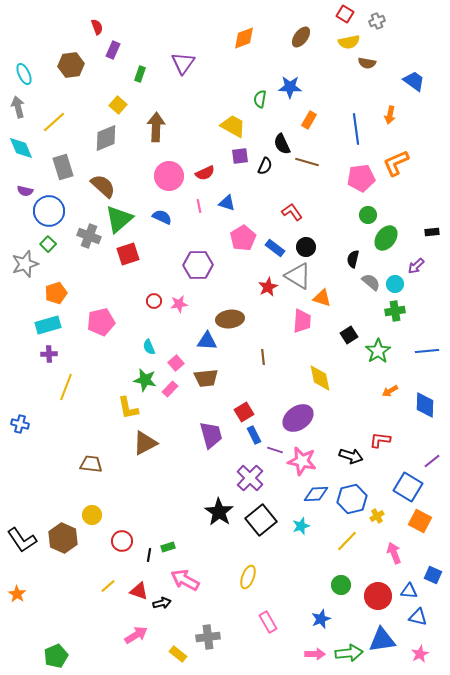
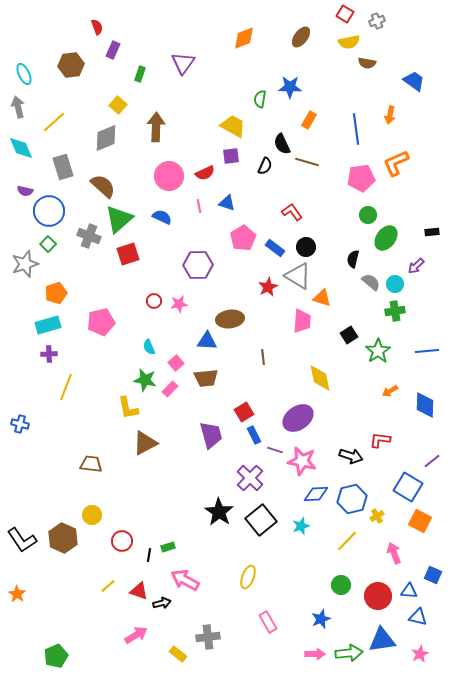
purple square at (240, 156): moved 9 px left
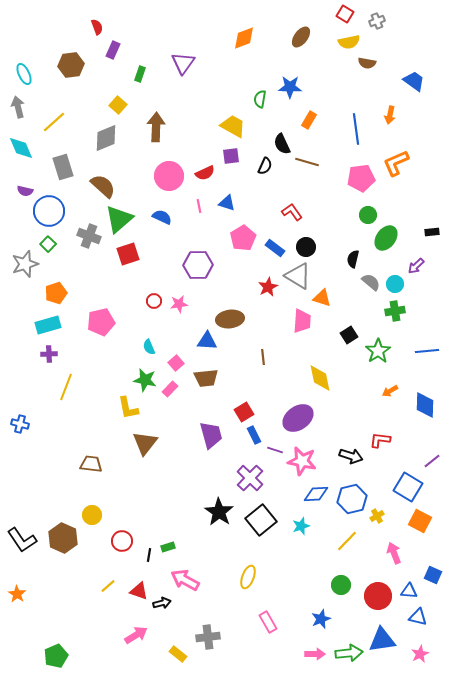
brown triangle at (145, 443): rotated 24 degrees counterclockwise
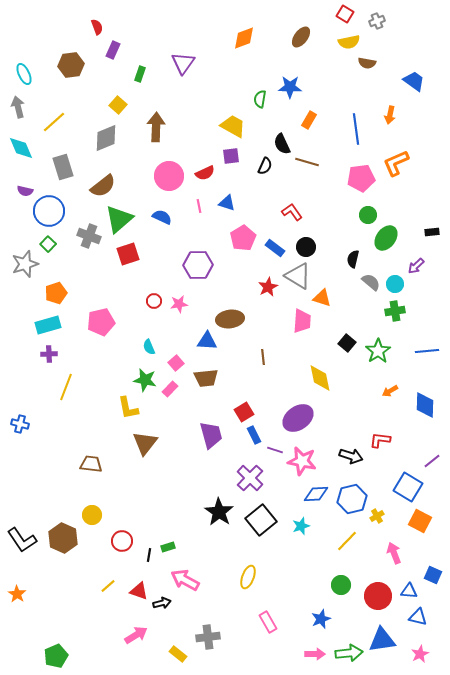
brown semicircle at (103, 186): rotated 100 degrees clockwise
black square at (349, 335): moved 2 px left, 8 px down; rotated 18 degrees counterclockwise
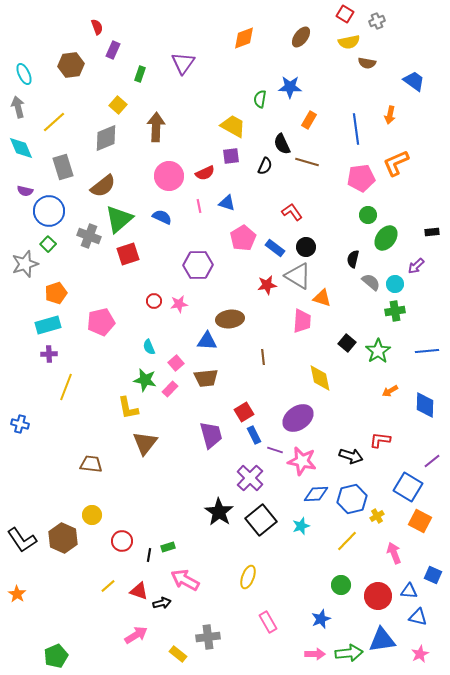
red star at (268, 287): moved 1 px left, 2 px up; rotated 18 degrees clockwise
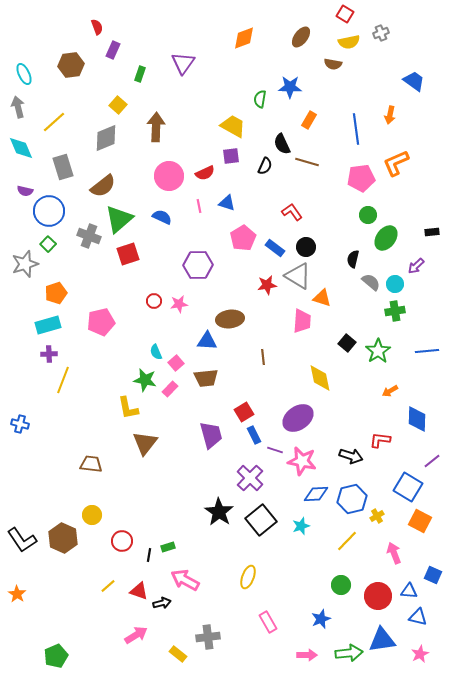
gray cross at (377, 21): moved 4 px right, 12 px down
brown semicircle at (367, 63): moved 34 px left, 1 px down
cyan semicircle at (149, 347): moved 7 px right, 5 px down
yellow line at (66, 387): moved 3 px left, 7 px up
blue diamond at (425, 405): moved 8 px left, 14 px down
pink arrow at (315, 654): moved 8 px left, 1 px down
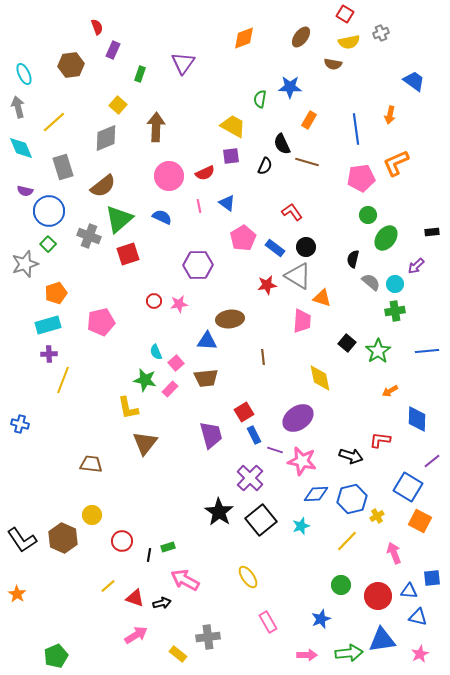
blue triangle at (227, 203): rotated 18 degrees clockwise
blue square at (433, 575): moved 1 px left, 3 px down; rotated 30 degrees counterclockwise
yellow ellipse at (248, 577): rotated 55 degrees counterclockwise
red triangle at (139, 591): moved 4 px left, 7 px down
